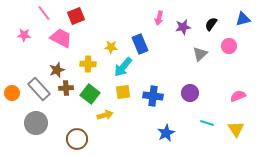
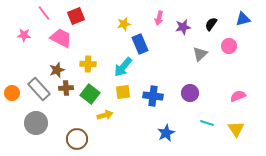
yellow star: moved 13 px right, 23 px up; rotated 16 degrees counterclockwise
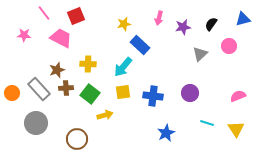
blue rectangle: moved 1 px down; rotated 24 degrees counterclockwise
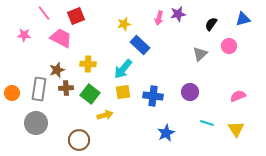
purple star: moved 5 px left, 13 px up
cyan arrow: moved 2 px down
gray rectangle: rotated 50 degrees clockwise
purple circle: moved 1 px up
brown circle: moved 2 px right, 1 px down
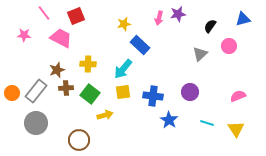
black semicircle: moved 1 px left, 2 px down
gray rectangle: moved 3 px left, 2 px down; rotated 30 degrees clockwise
blue star: moved 3 px right, 13 px up; rotated 12 degrees counterclockwise
